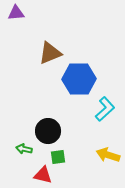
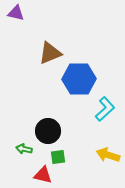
purple triangle: rotated 18 degrees clockwise
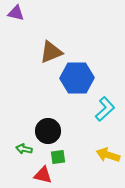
brown triangle: moved 1 px right, 1 px up
blue hexagon: moved 2 px left, 1 px up
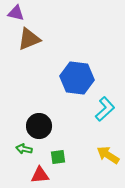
brown triangle: moved 22 px left, 13 px up
blue hexagon: rotated 8 degrees clockwise
black circle: moved 9 px left, 5 px up
yellow arrow: rotated 15 degrees clockwise
red triangle: moved 3 px left; rotated 18 degrees counterclockwise
